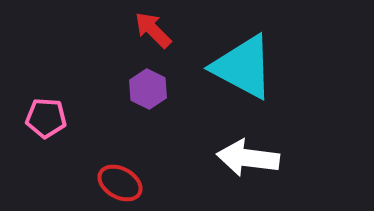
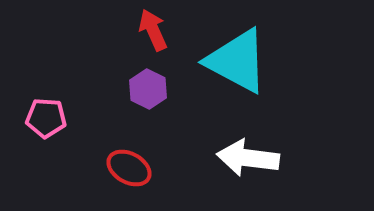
red arrow: rotated 21 degrees clockwise
cyan triangle: moved 6 px left, 6 px up
red ellipse: moved 9 px right, 15 px up
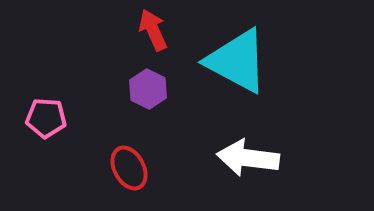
red ellipse: rotated 33 degrees clockwise
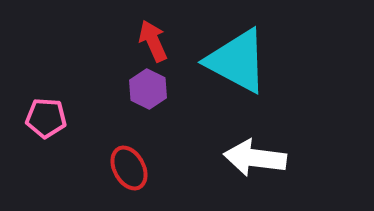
red arrow: moved 11 px down
white arrow: moved 7 px right
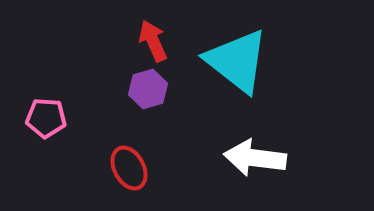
cyan triangle: rotated 10 degrees clockwise
purple hexagon: rotated 18 degrees clockwise
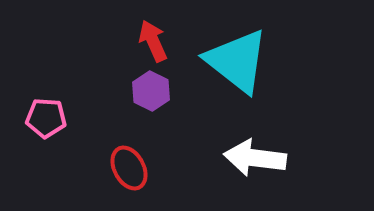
purple hexagon: moved 3 px right, 2 px down; rotated 18 degrees counterclockwise
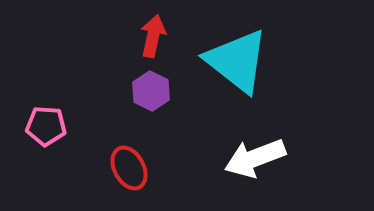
red arrow: moved 5 px up; rotated 36 degrees clockwise
pink pentagon: moved 8 px down
white arrow: rotated 28 degrees counterclockwise
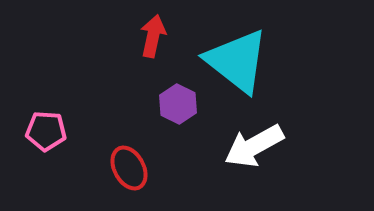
purple hexagon: moved 27 px right, 13 px down
pink pentagon: moved 5 px down
white arrow: moved 1 px left, 12 px up; rotated 8 degrees counterclockwise
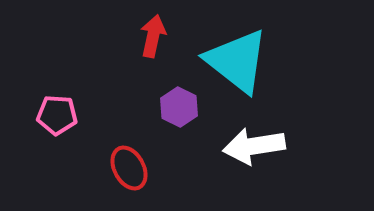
purple hexagon: moved 1 px right, 3 px down
pink pentagon: moved 11 px right, 16 px up
white arrow: rotated 20 degrees clockwise
